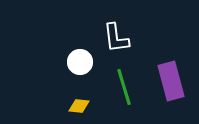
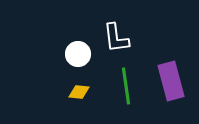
white circle: moved 2 px left, 8 px up
green line: moved 2 px right, 1 px up; rotated 9 degrees clockwise
yellow diamond: moved 14 px up
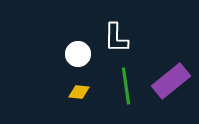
white L-shape: rotated 8 degrees clockwise
purple rectangle: rotated 66 degrees clockwise
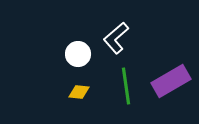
white L-shape: rotated 48 degrees clockwise
purple rectangle: rotated 9 degrees clockwise
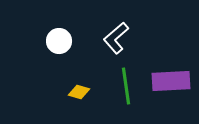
white circle: moved 19 px left, 13 px up
purple rectangle: rotated 27 degrees clockwise
yellow diamond: rotated 10 degrees clockwise
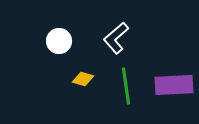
purple rectangle: moved 3 px right, 4 px down
yellow diamond: moved 4 px right, 13 px up
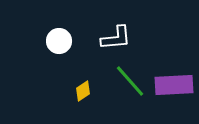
white L-shape: rotated 144 degrees counterclockwise
yellow diamond: moved 12 px down; rotated 50 degrees counterclockwise
green line: moved 4 px right, 5 px up; rotated 33 degrees counterclockwise
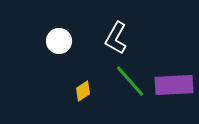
white L-shape: rotated 124 degrees clockwise
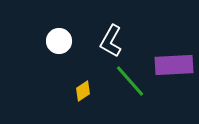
white L-shape: moved 5 px left, 3 px down
purple rectangle: moved 20 px up
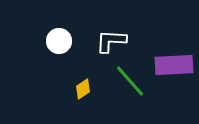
white L-shape: rotated 64 degrees clockwise
yellow diamond: moved 2 px up
